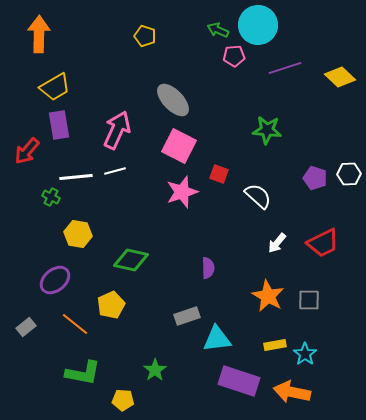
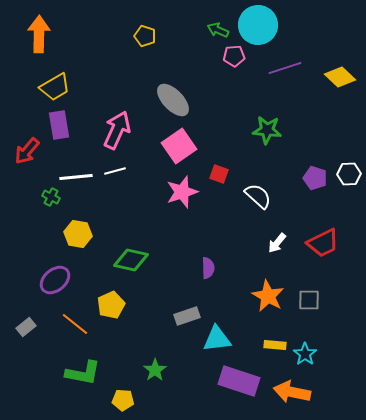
pink square at (179, 146): rotated 28 degrees clockwise
yellow rectangle at (275, 345): rotated 15 degrees clockwise
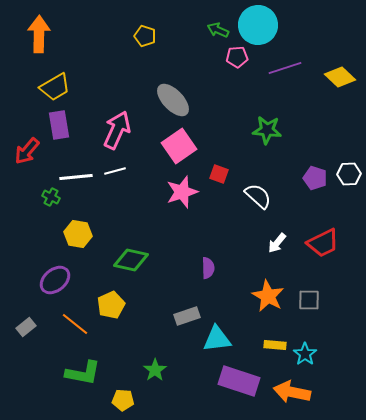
pink pentagon at (234, 56): moved 3 px right, 1 px down
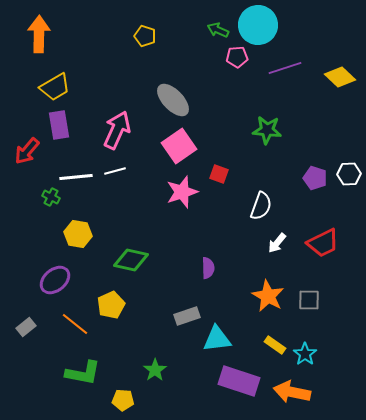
white semicircle at (258, 196): moved 3 px right, 10 px down; rotated 68 degrees clockwise
yellow rectangle at (275, 345): rotated 30 degrees clockwise
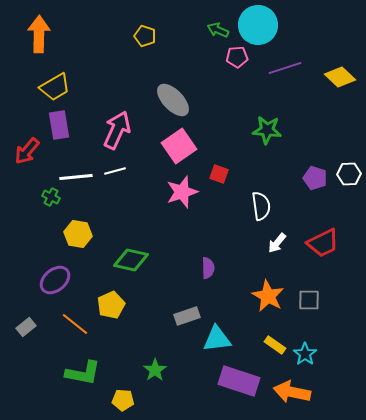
white semicircle at (261, 206): rotated 28 degrees counterclockwise
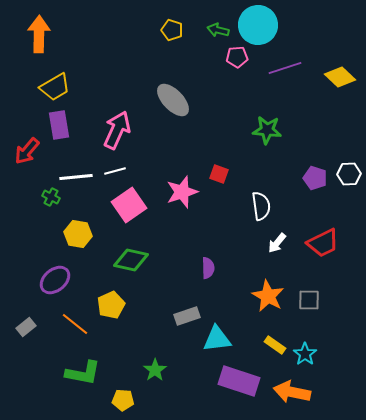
green arrow at (218, 30): rotated 10 degrees counterclockwise
yellow pentagon at (145, 36): moved 27 px right, 6 px up
pink square at (179, 146): moved 50 px left, 59 px down
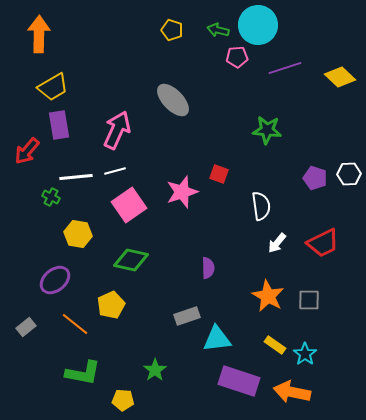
yellow trapezoid at (55, 87): moved 2 px left
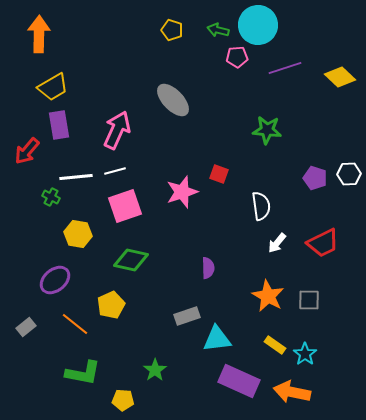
pink square at (129, 205): moved 4 px left, 1 px down; rotated 16 degrees clockwise
purple rectangle at (239, 381): rotated 6 degrees clockwise
